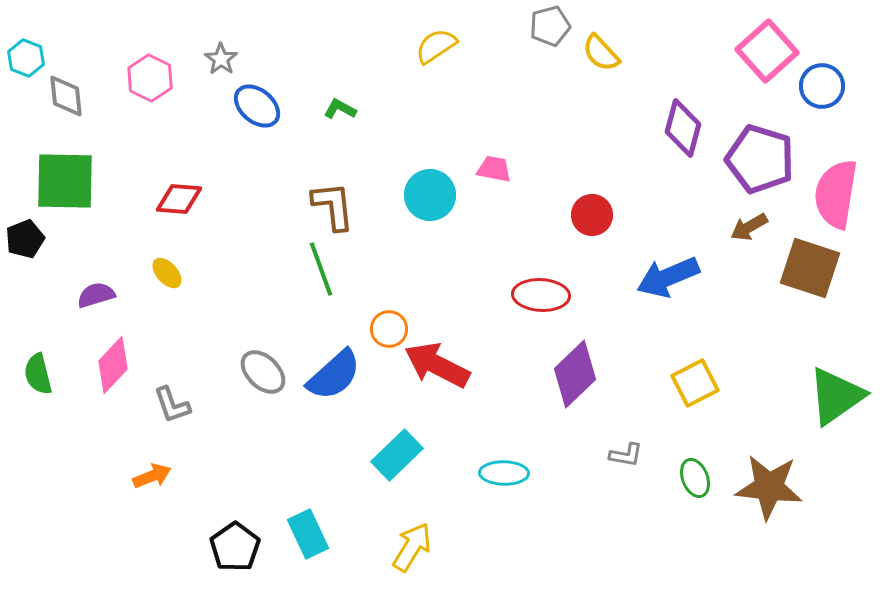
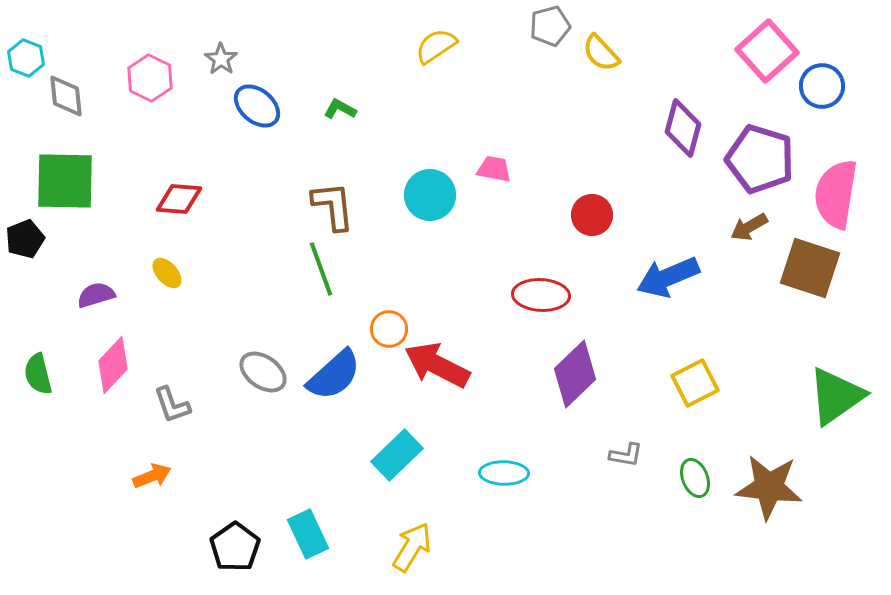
gray ellipse at (263, 372): rotated 9 degrees counterclockwise
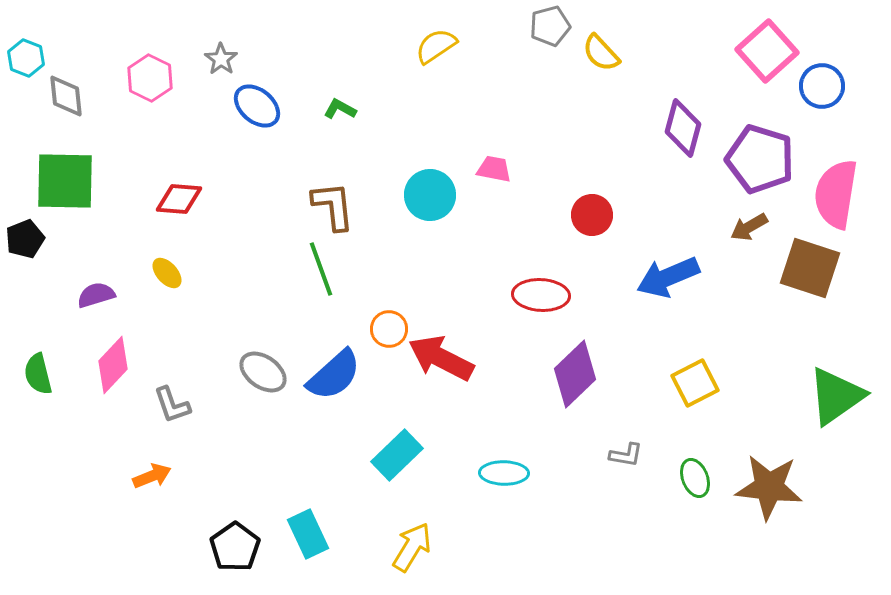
red arrow at (437, 365): moved 4 px right, 7 px up
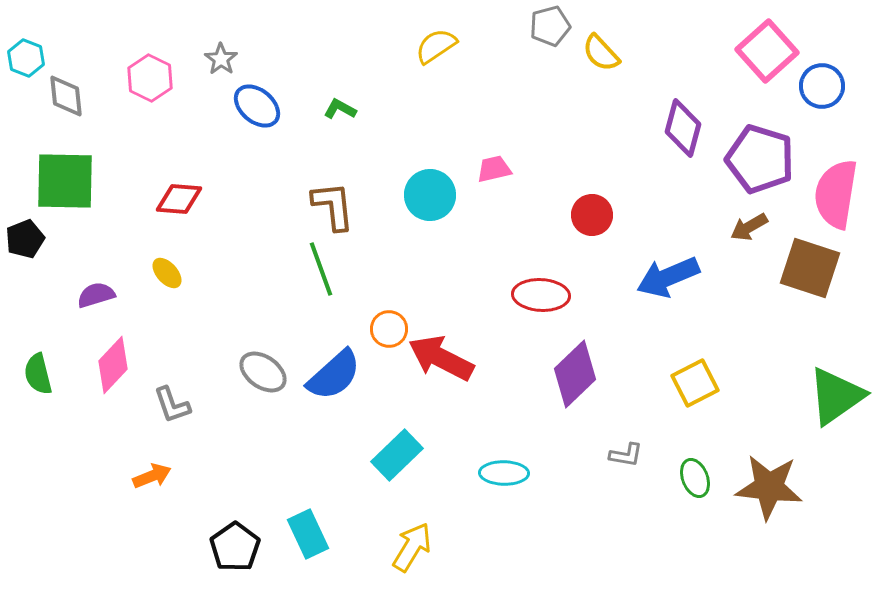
pink trapezoid at (494, 169): rotated 24 degrees counterclockwise
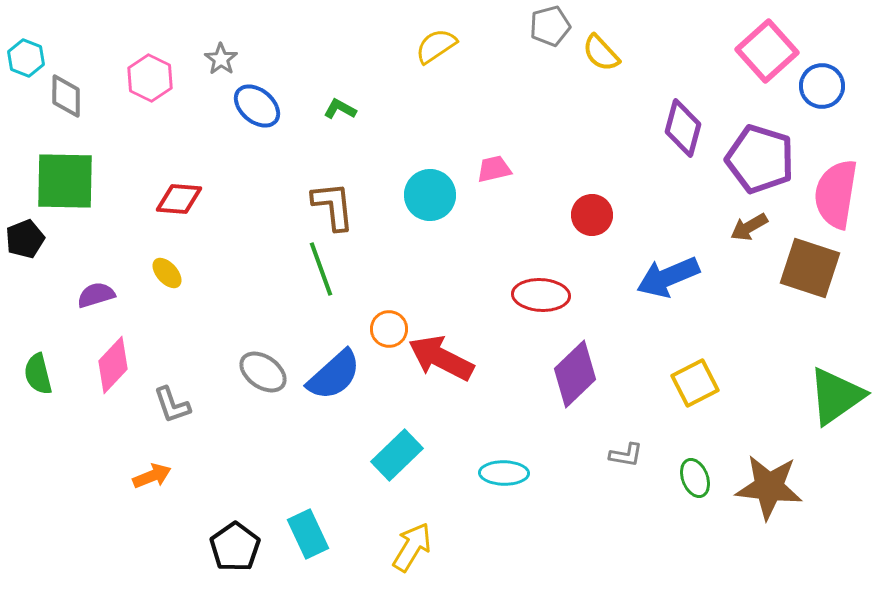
gray diamond at (66, 96): rotated 6 degrees clockwise
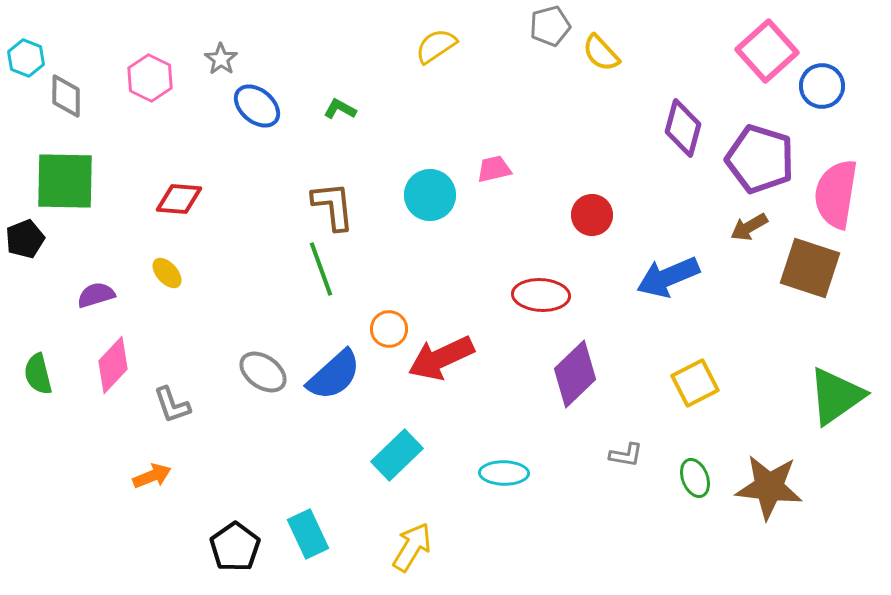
red arrow at (441, 358): rotated 52 degrees counterclockwise
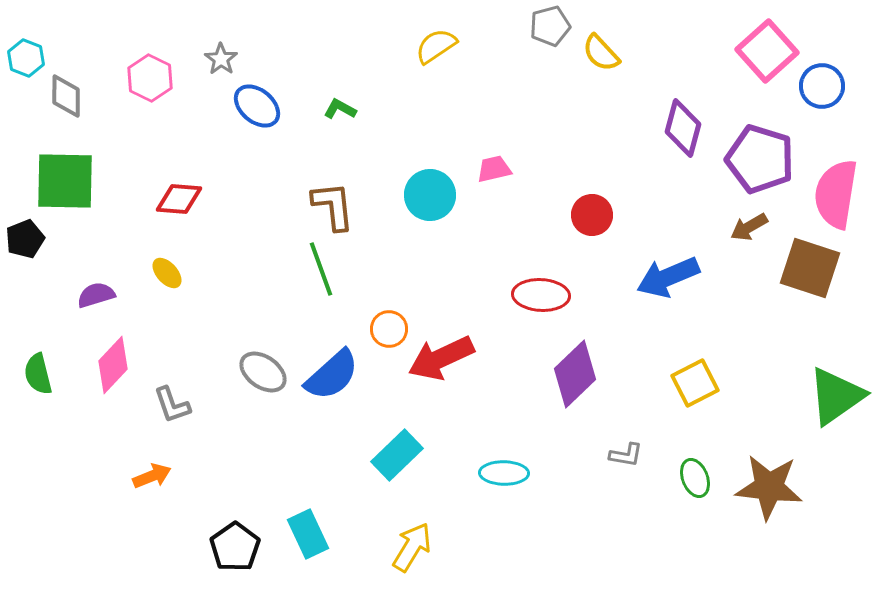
blue semicircle at (334, 375): moved 2 px left
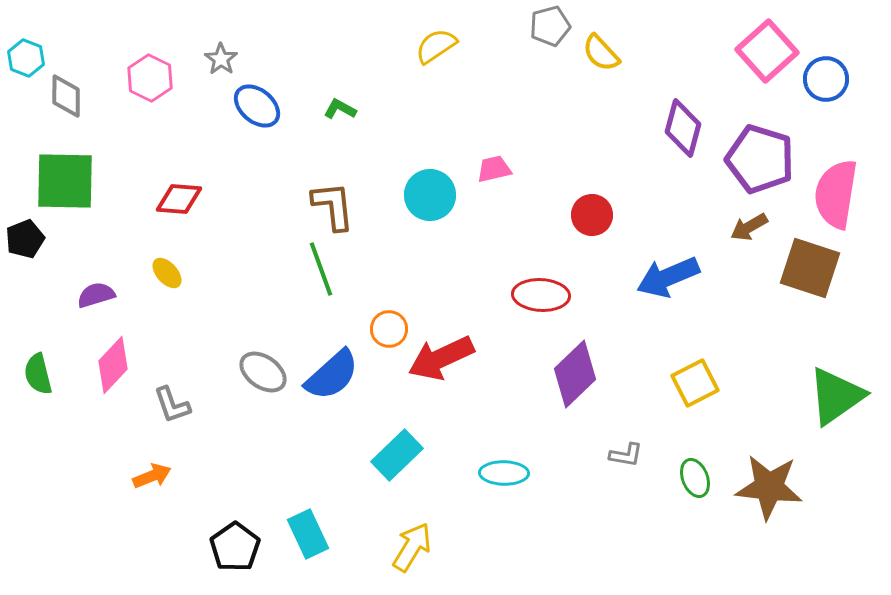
blue circle at (822, 86): moved 4 px right, 7 px up
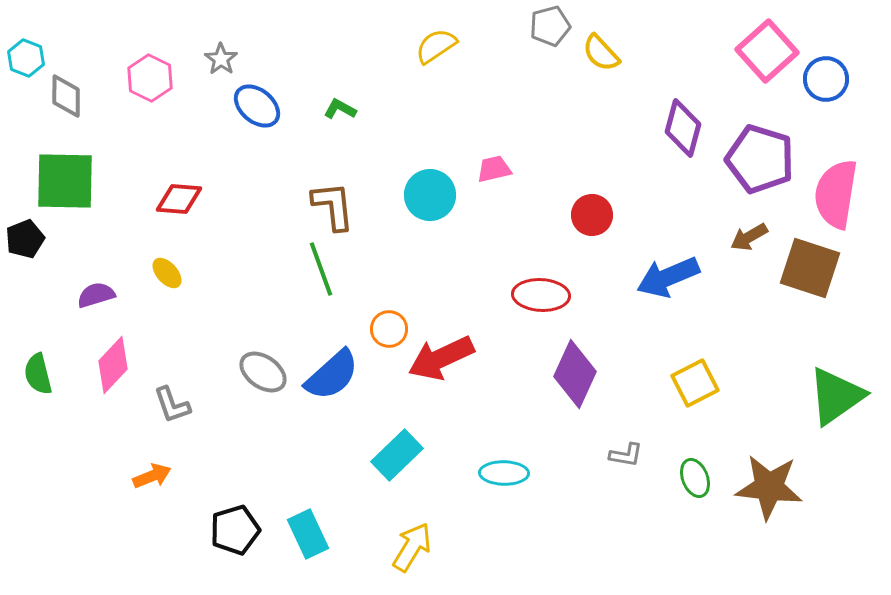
brown arrow at (749, 227): moved 10 px down
purple diamond at (575, 374): rotated 22 degrees counterclockwise
black pentagon at (235, 547): moved 17 px up; rotated 18 degrees clockwise
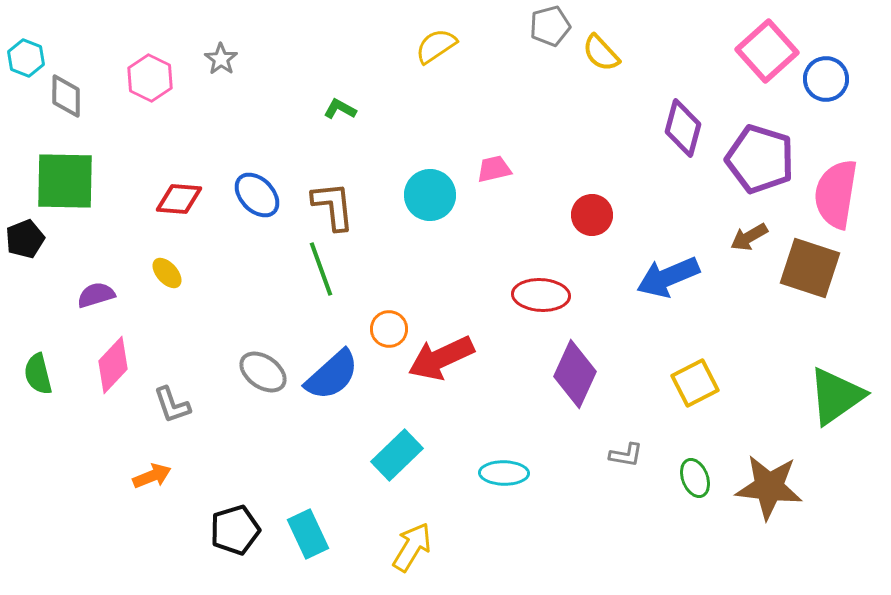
blue ellipse at (257, 106): moved 89 px down; rotated 6 degrees clockwise
